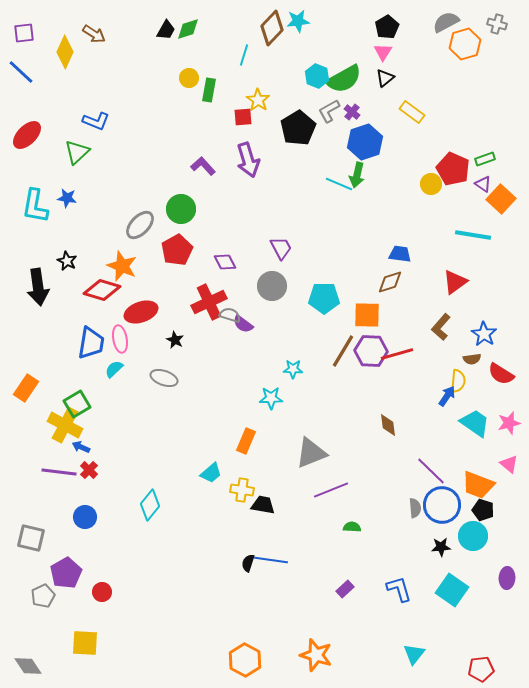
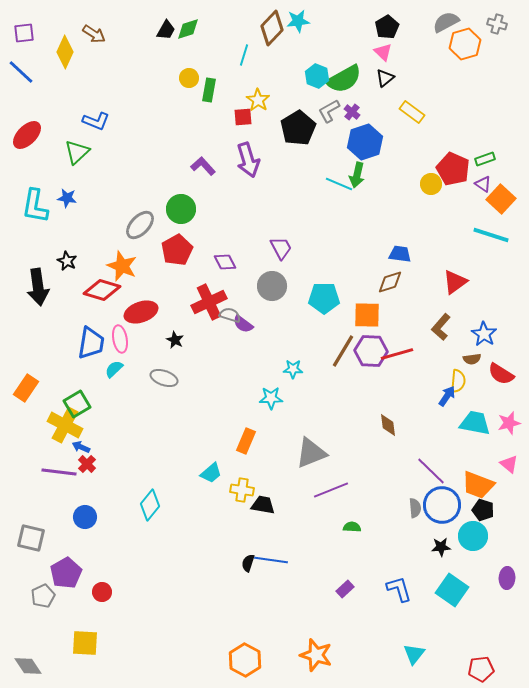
pink triangle at (383, 52): rotated 18 degrees counterclockwise
cyan line at (473, 235): moved 18 px right; rotated 9 degrees clockwise
cyan trapezoid at (475, 423): rotated 24 degrees counterclockwise
red cross at (89, 470): moved 2 px left, 6 px up
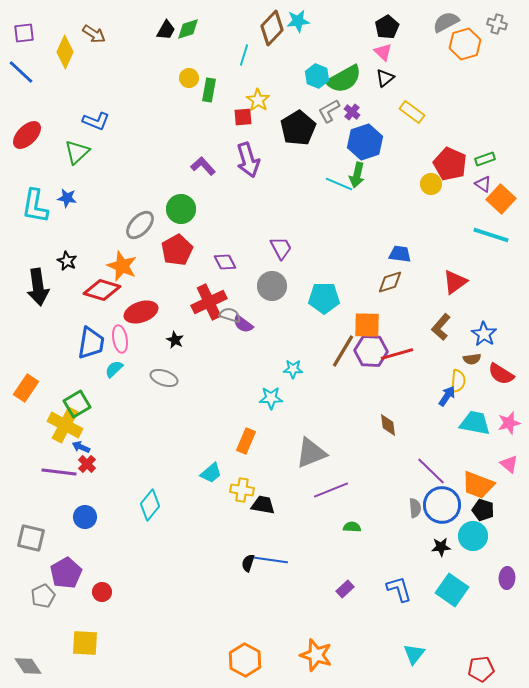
red pentagon at (453, 169): moved 3 px left, 5 px up
orange square at (367, 315): moved 10 px down
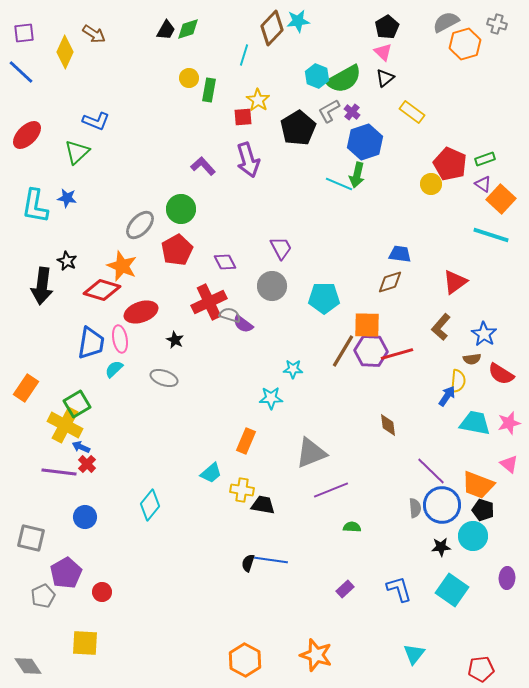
black arrow at (38, 287): moved 4 px right, 1 px up; rotated 15 degrees clockwise
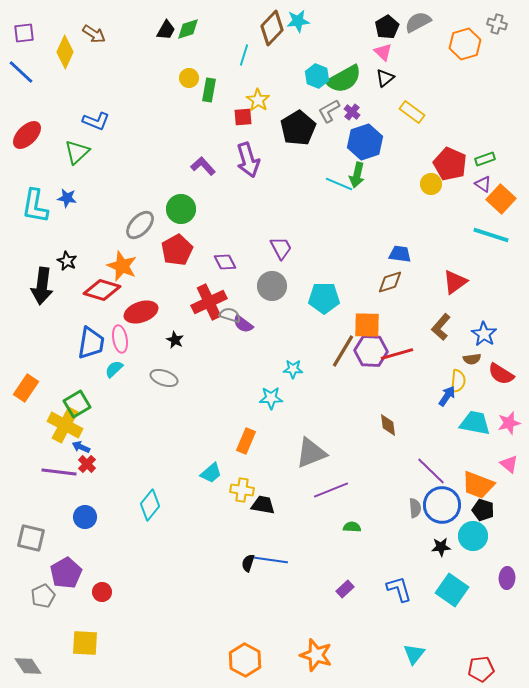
gray semicircle at (446, 22): moved 28 px left
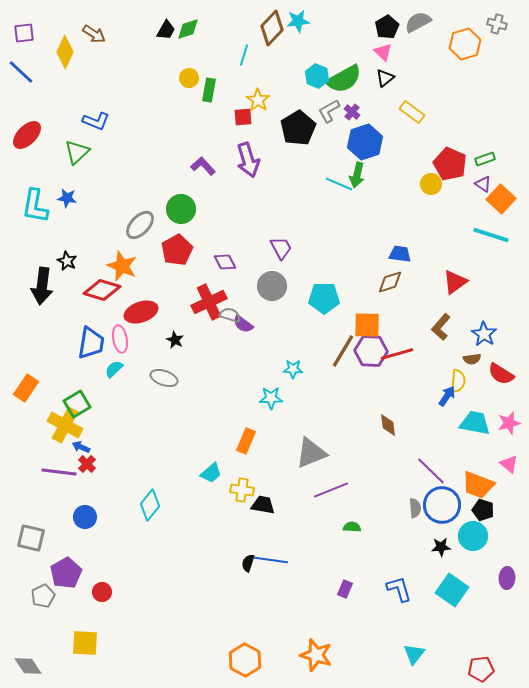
purple rectangle at (345, 589): rotated 24 degrees counterclockwise
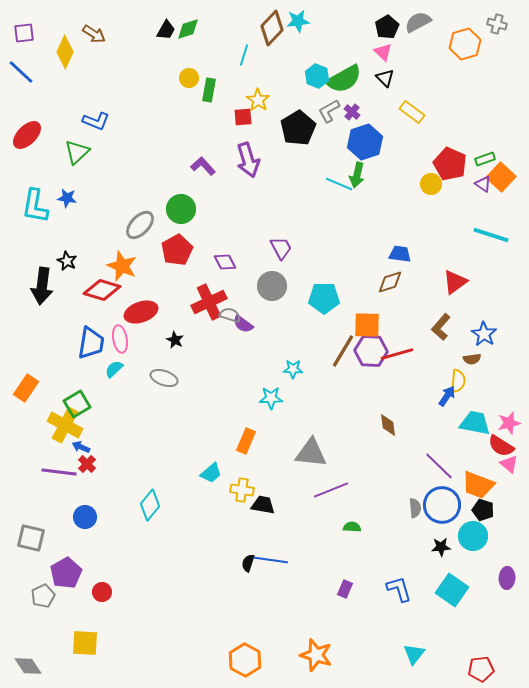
black triangle at (385, 78): rotated 36 degrees counterclockwise
orange square at (501, 199): moved 22 px up
red semicircle at (501, 374): moved 72 px down
gray triangle at (311, 453): rotated 28 degrees clockwise
purple line at (431, 471): moved 8 px right, 5 px up
